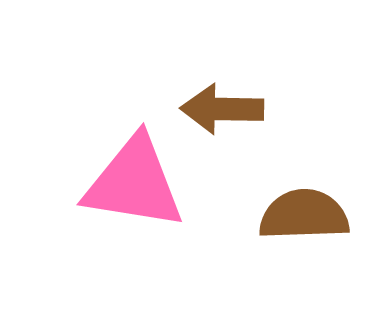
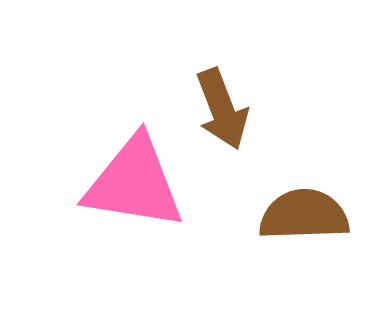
brown arrow: rotated 112 degrees counterclockwise
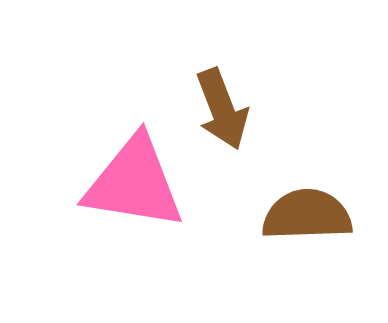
brown semicircle: moved 3 px right
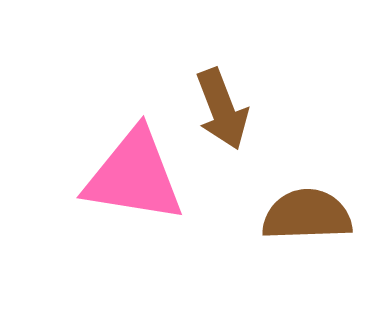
pink triangle: moved 7 px up
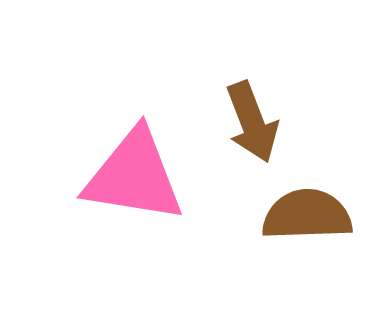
brown arrow: moved 30 px right, 13 px down
